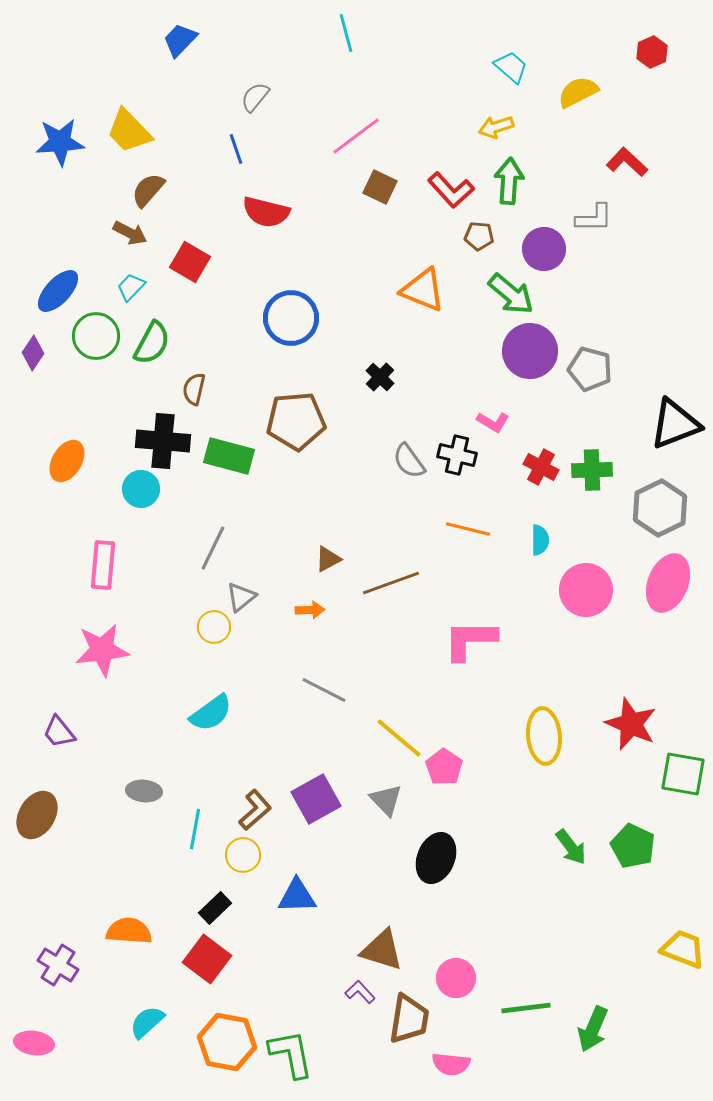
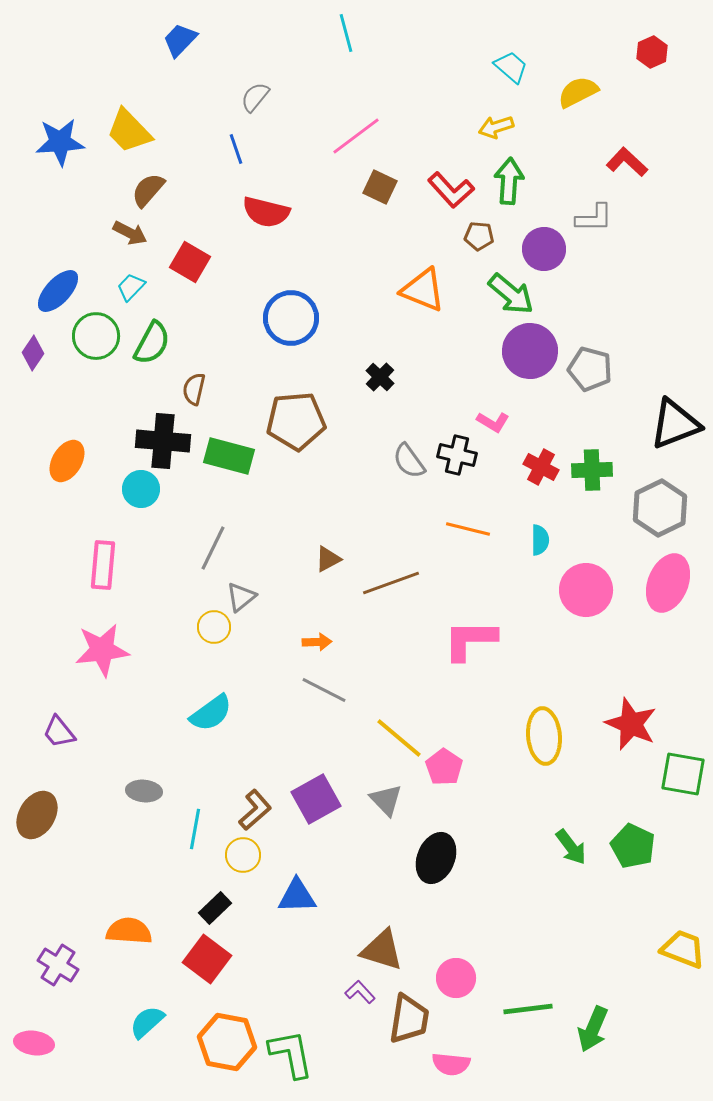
orange arrow at (310, 610): moved 7 px right, 32 px down
green line at (526, 1008): moved 2 px right, 1 px down
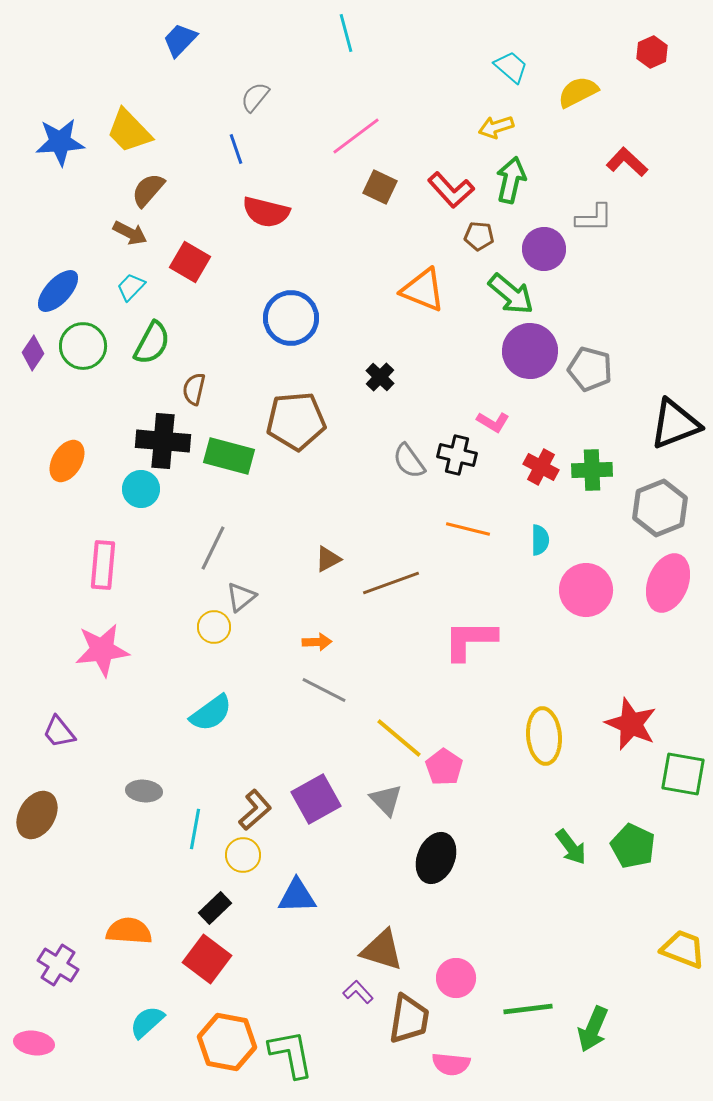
green arrow at (509, 181): moved 2 px right, 1 px up; rotated 9 degrees clockwise
green circle at (96, 336): moved 13 px left, 10 px down
gray hexagon at (660, 508): rotated 4 degrees clockwise
purple L-shape at (360, 992): moved 2 px left
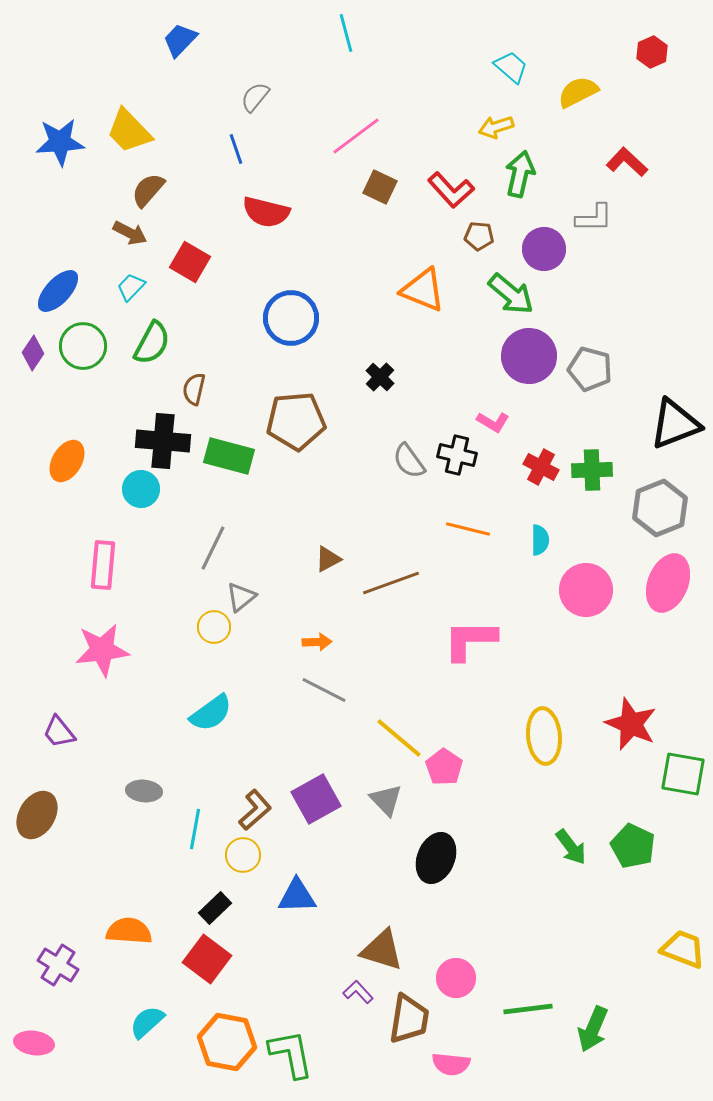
green arrow at (511, 180): moved 9 px right, 6 px up
purple circle at (530, 351): moved 1 px left, 5 px down
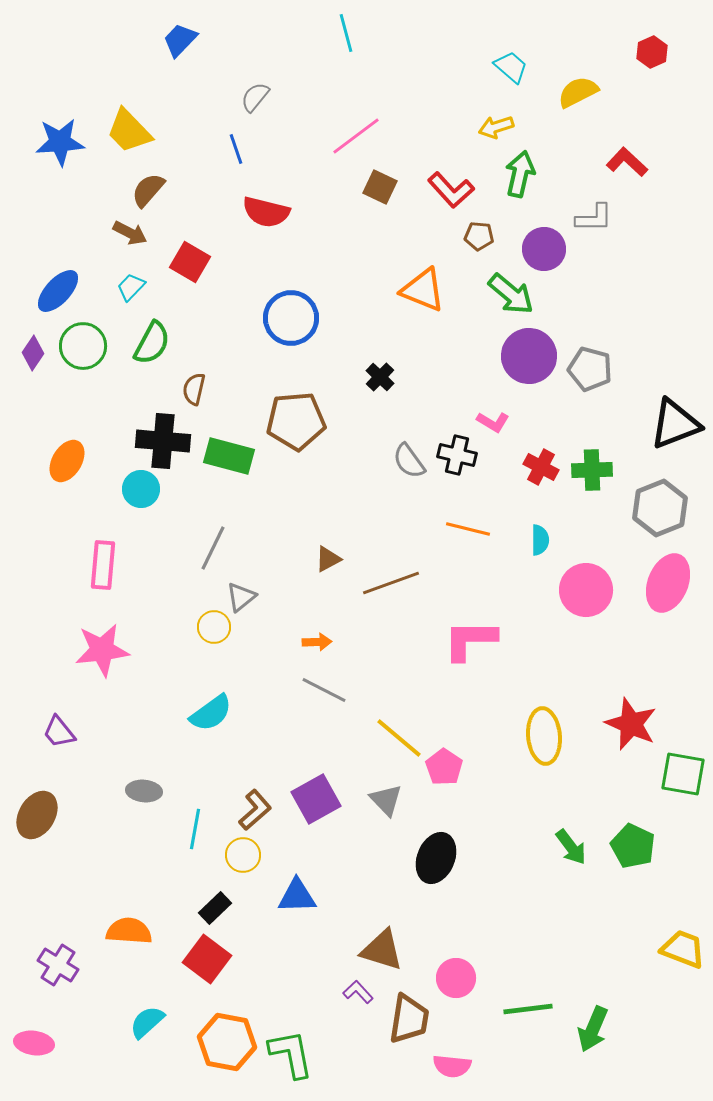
pink semicircle at (451, 1064): moved 1 px right, 2 px down
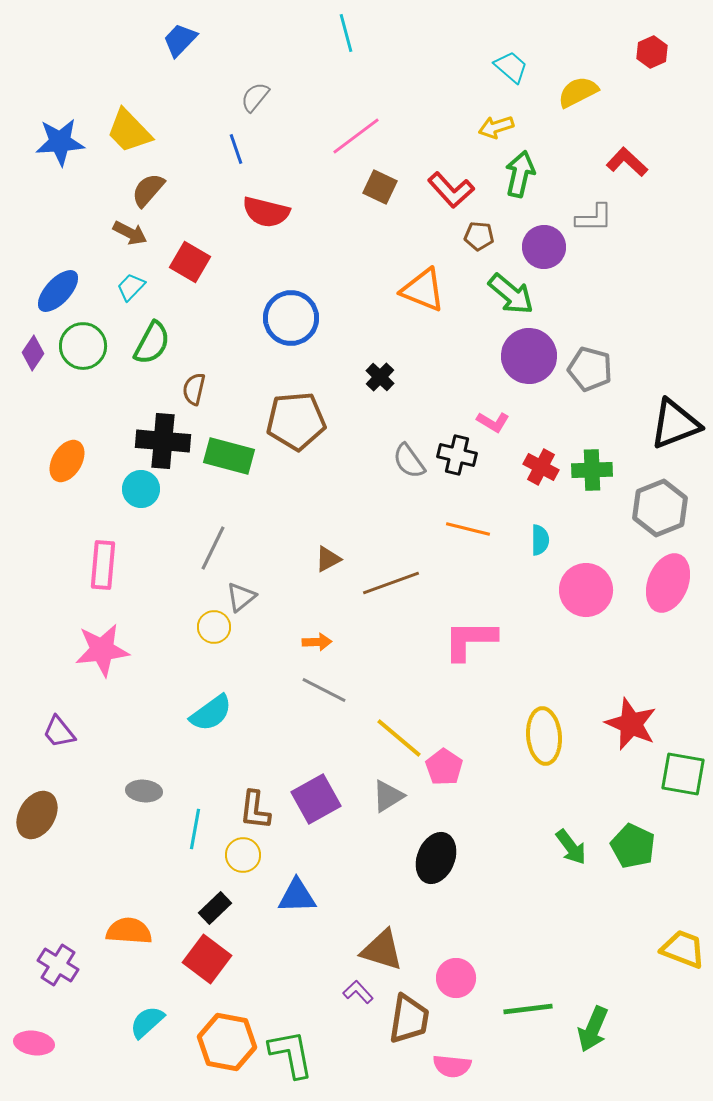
purple circle at (544, 249): moved 2 px up
gray triangle at (386, 800): moved 2 px right, 4 px up; rotated 42 degrees clockwise
brown L-shape at (255, 810): rotated 138 degrees clockwise
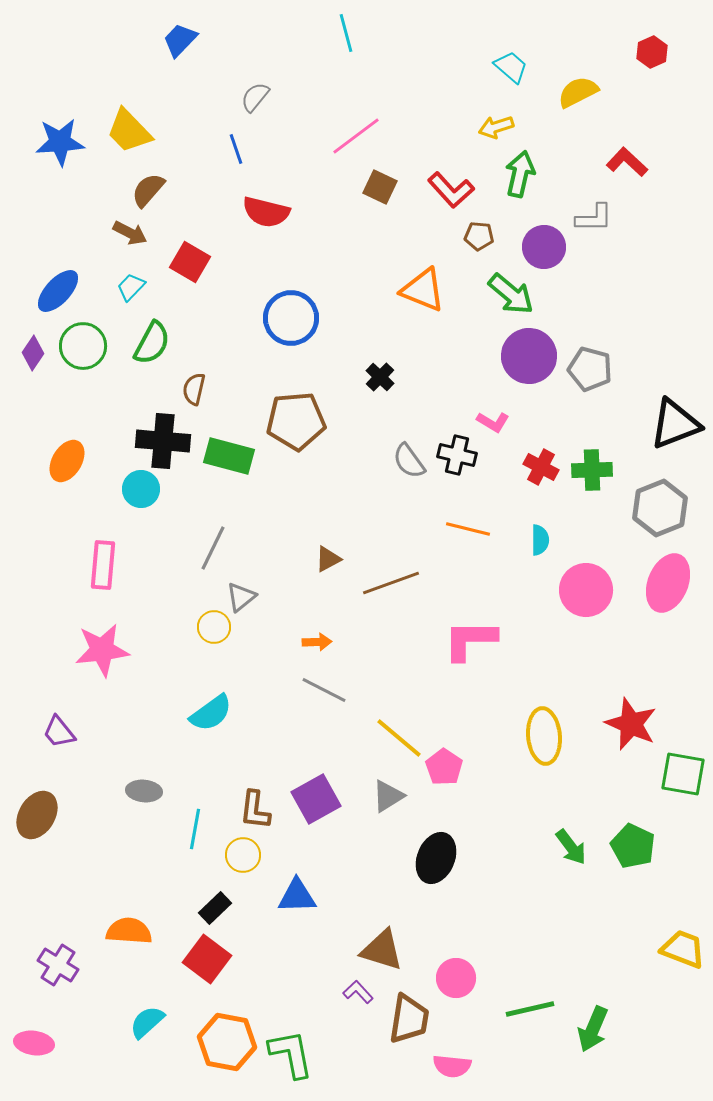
green line at (528, 1009): moved 2 px right; rotated 6 degrees counterclockwise
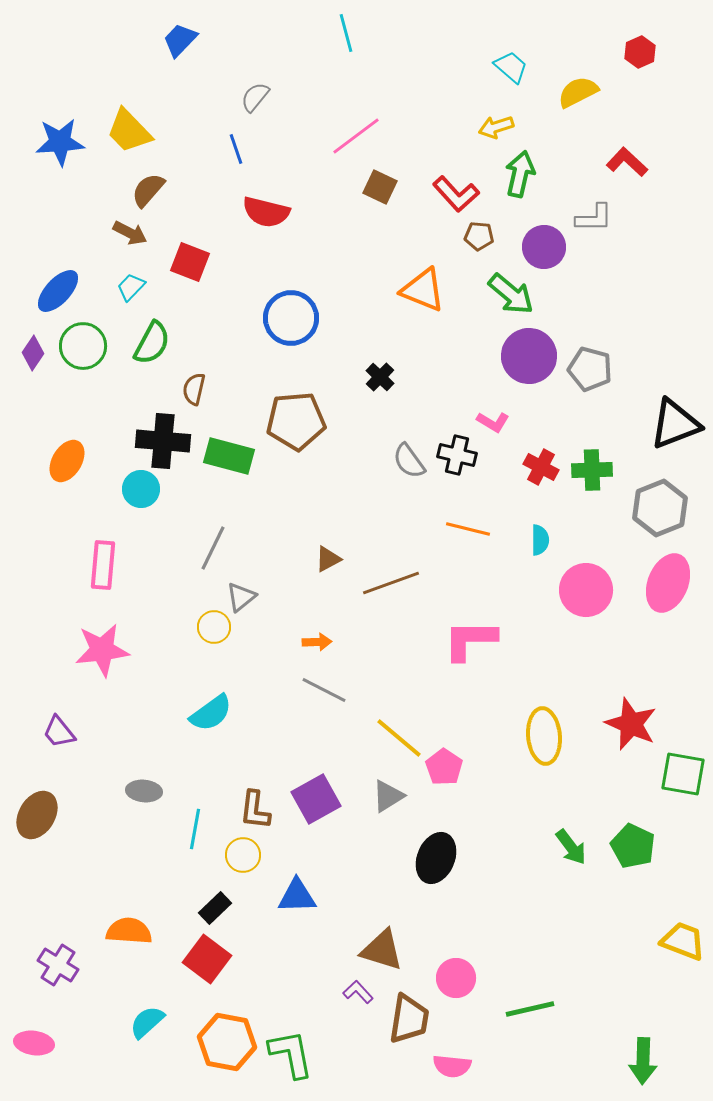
red hexagon at (652, 52): moved 12 px left
red L-shape at (451, 190): moved 5 px right, 4 px down
red square at (190, 262): rotated 9 degrees counterclockwise
yellow trapezoid at (683, 949): moved 8 px up
green arrow at (593, 1029): moved 50 px right, 32 px down; rotated 21 degrees counterclockwise
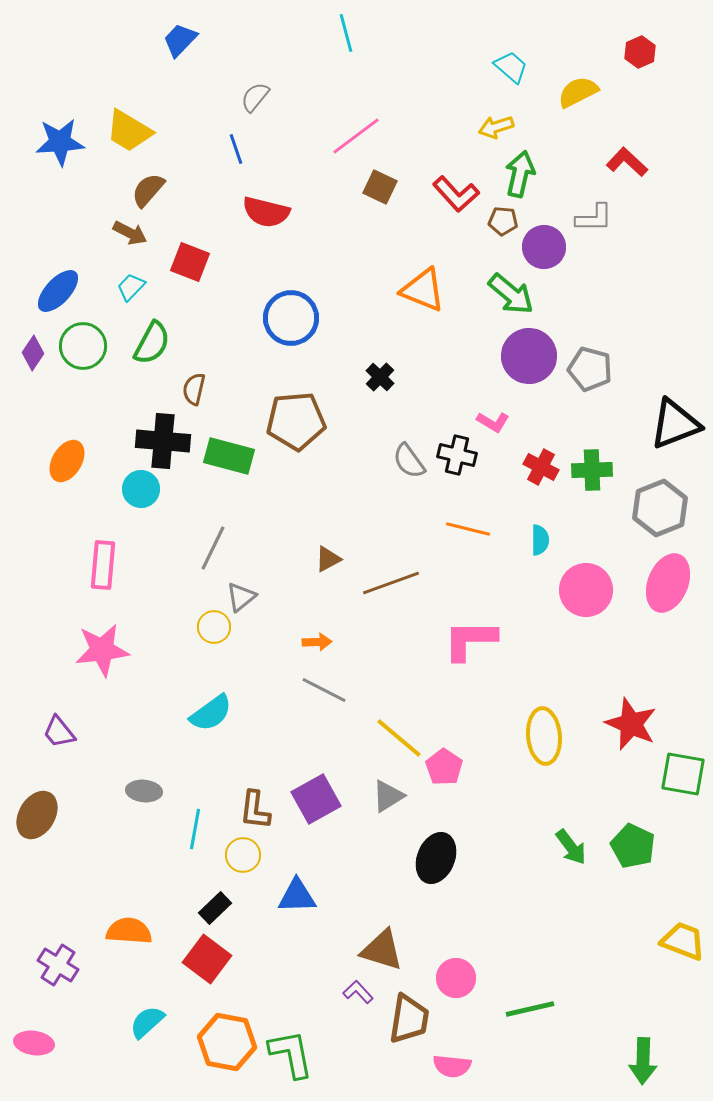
yellow trapezoid at (129, 131): rotated 15 degrees counterclockwise
brown pentagon at (479, 236): moved 24 px right, 15 px up
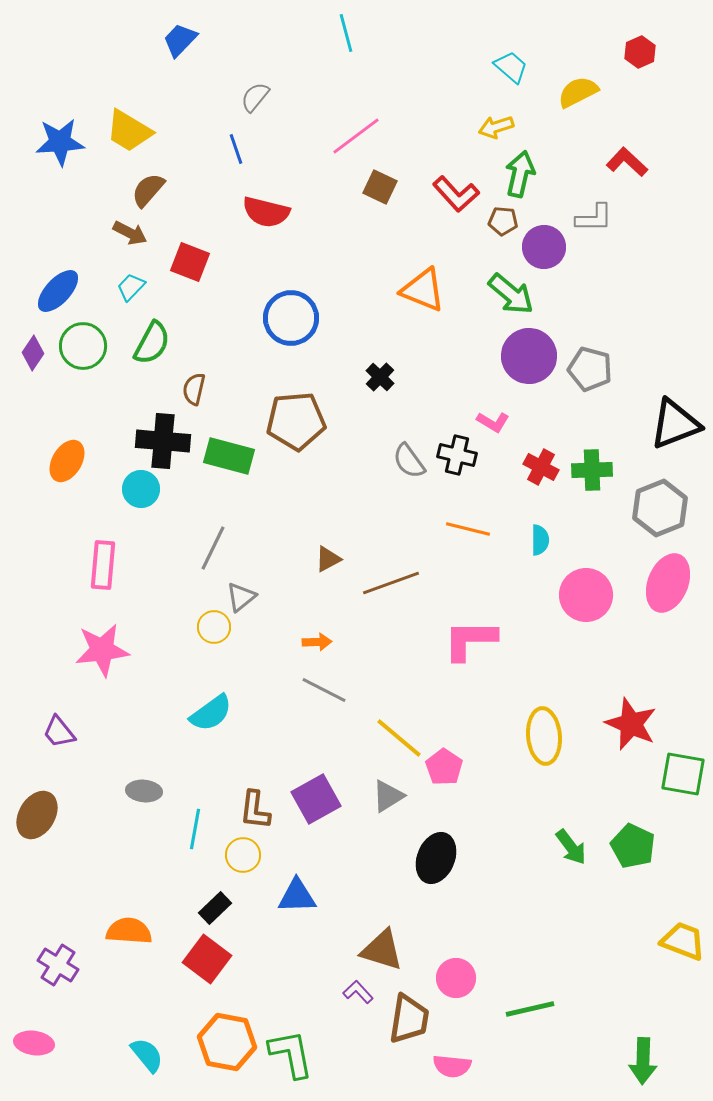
pink circle at (586, 590): moved 5 px down
cyan semicircle at (147, 1022): moved 33 px down; rotated 93 degrees clockwise
